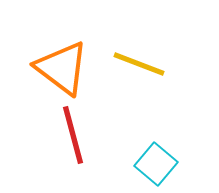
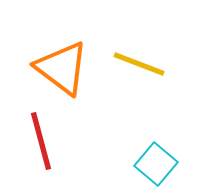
red line: moved 32 px left, 6 px down
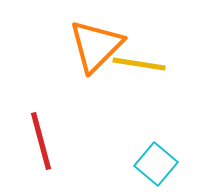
yellow line: rotated 12 degrees counterclockwise
orange triangle: moved 34 px right, 22 px up; rotated 38 degrees clockwise
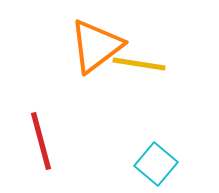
orange triangle: rotated 8 degrees clockwise
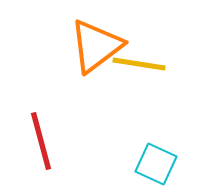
cyan square: rotated 15 degrees counterclockwise
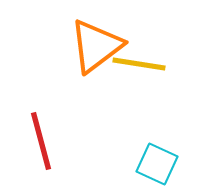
cyan square: moved 1 px right
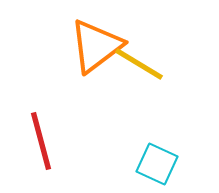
yellow line: rotated 22 degrees clockwise
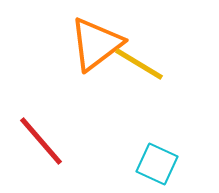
orange triangle: moved 2 px up
red line: rotated 26 degrees counterclockwise
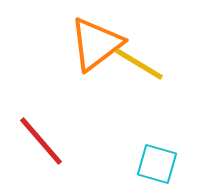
cyan square: rotated 9 degrees counterclockwise
